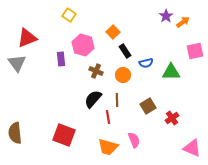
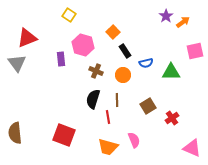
black semicircle: rotated 24 degrees counterclockwise
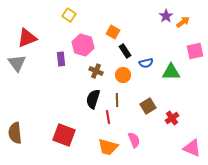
orange square: rotated 16 degrees counterclockwise
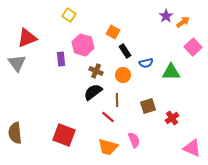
pink square: moved 2 px left, 4 px up; rotated 30 degrees counterclockwise
black semicircle: moved 7 px up; rotated 36 degrees clockwise
brown square: rotated 14 degrees clockwise
red line: rotated 40 degrees counterclockwise
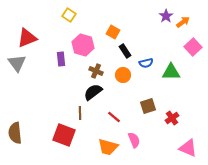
brown line: moved 37 px left, 13 px down
red line: moved 6 px right
pink triangle: moved 4 px left
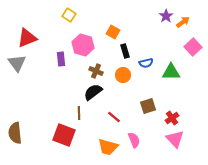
black rectangle: rotated 16 degrees clockwise
brown line: moved 1 px left
pink triangle: moved 13 px left, 9 px up; rotated 24 degrees clockwise
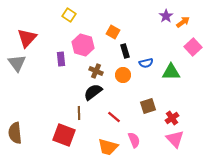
red triangle: rotated 25 degrees counterclockwise
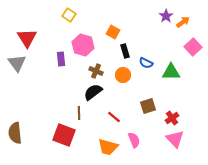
red triangle: rotated 15 degrees counterclockwise
blue semicircle: rotated 40 degrees clockwise
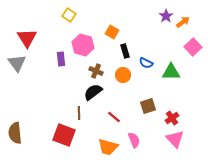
orange square: moved 1 px left
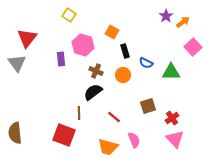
red triangle: rotated 10 degrees clockwise
